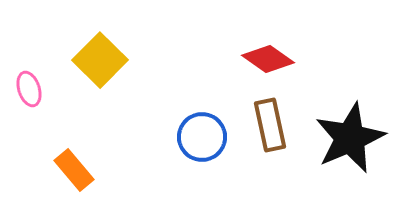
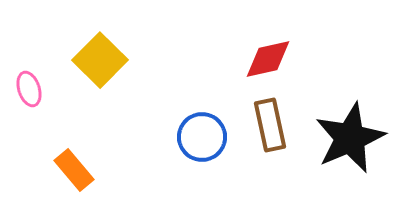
red diamond: rotated 48 degrees counterclockwise
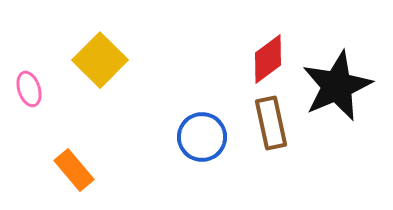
red diamond: rotated 24 degrees counterclockwise
brown rectangle: moved 1 px right, 2 px up
black star: moved 13 px left, 52 px up
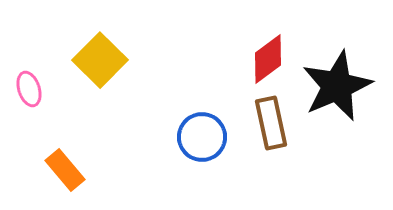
orange rectangle: moved 9 px left
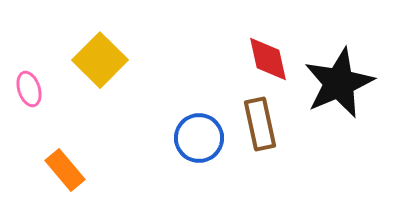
red diamond: rotated 66 degrees counterclockwise
black star: moved 2 px right, 3 px up
brown rectangle: moved 11 px left, 1 px down
blue circle: moved 3 px left, 1 px down
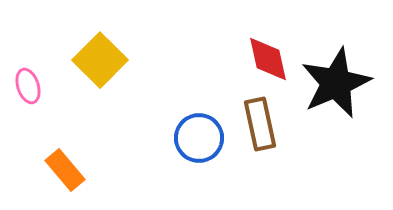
black star: moved 3 px left
pink ellipse: moved 1 px left, 3 px up
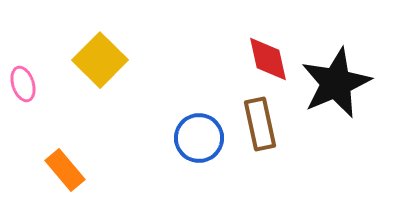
pink ellipse: moved 5 px left, 2 px up
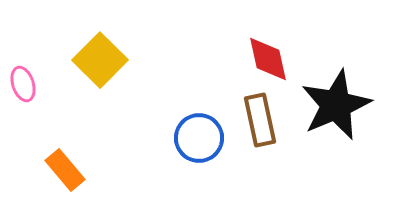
black star: moved 22 px down
brown rectangle: moved 4 px up
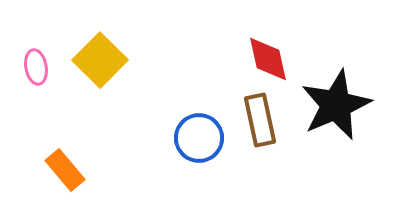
pink ellipse: moved 13 px right, 17 px up; rotated 8 degrees clockwise
